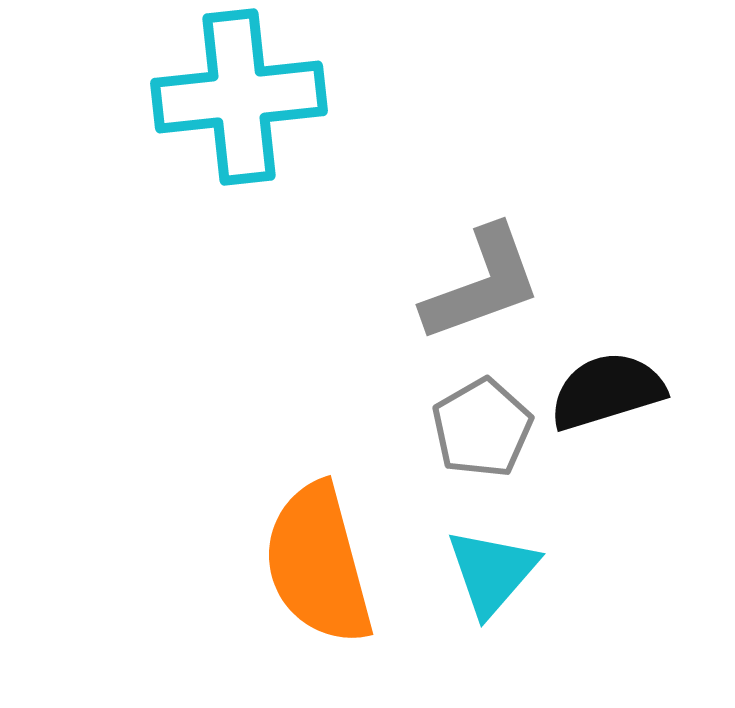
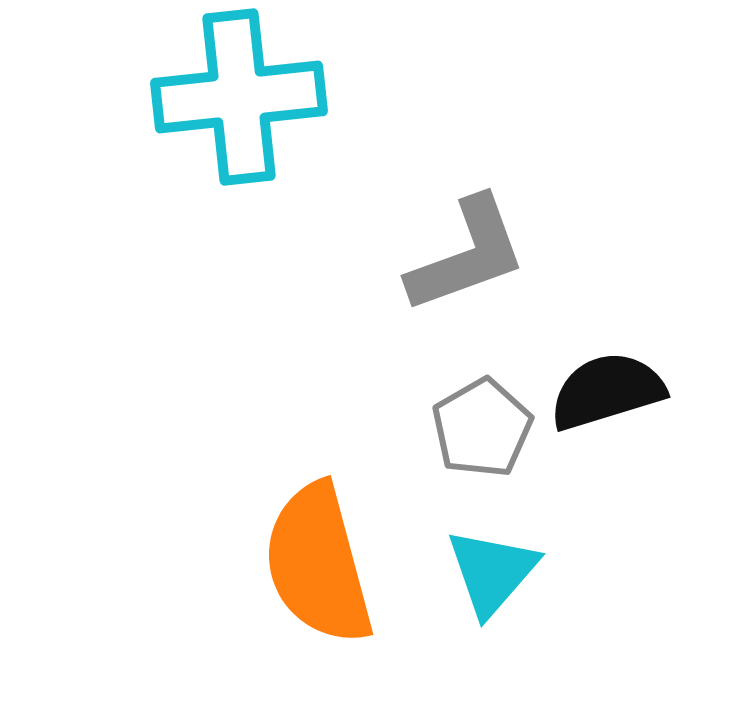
gray L-shape: moved 15 px left, 29 px up
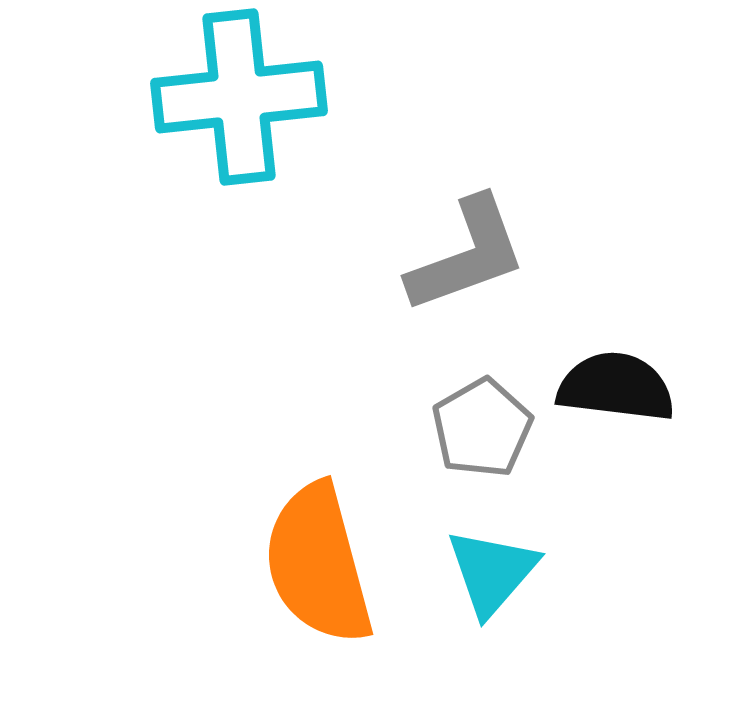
black semicircle: moved 9 px right, 4 px up; rotated 24 degrees clockwise
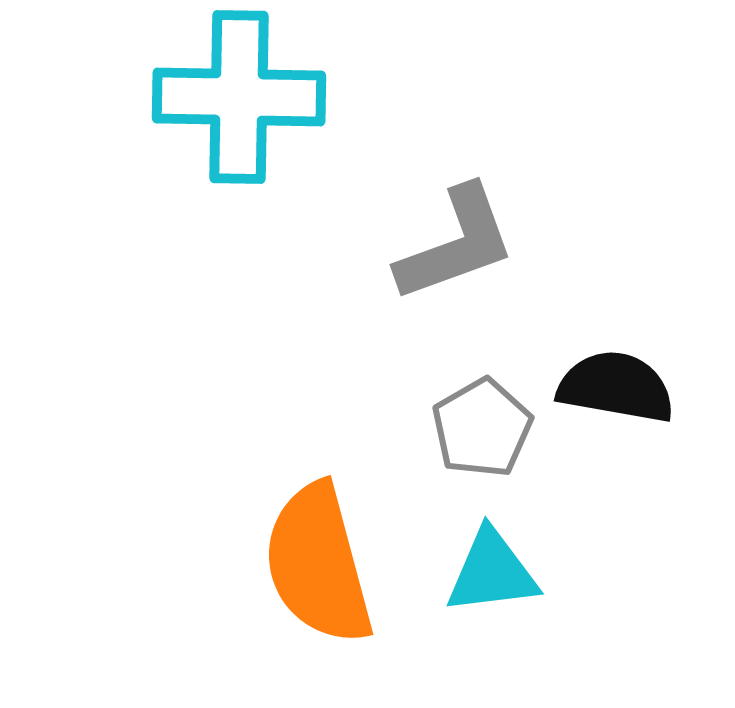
cyan cross: rotated 7 degrees clockwise
gray L-shape: moved 11 px left, 11 px up
black semicircle: rotated 3 degrees clockwise
cyan triangle: rotated 42 degrees clockwise
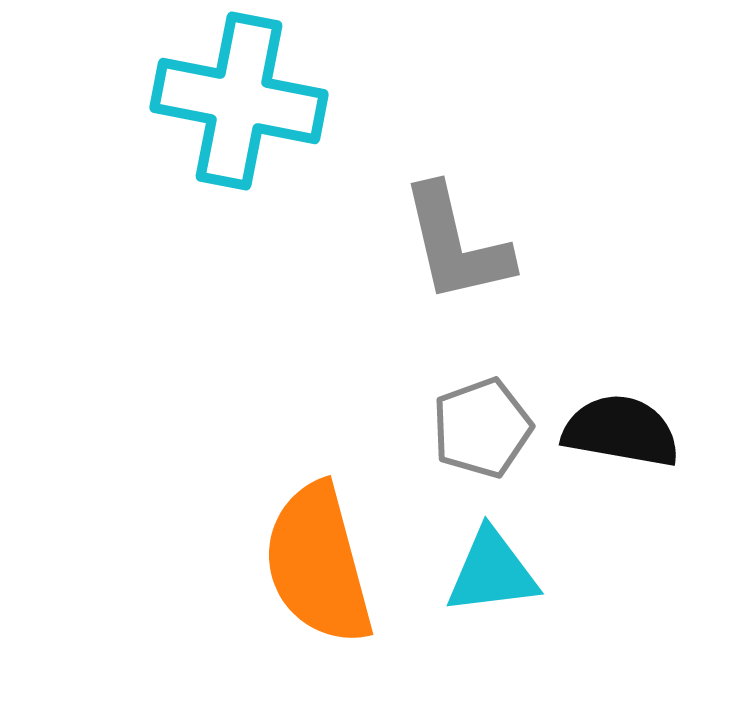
cyan cross: moved 4 px down; rotated 10 degrees clockwise
gray L-shape: rotated 97 degrees clockwise
black semicircle: moved 5 px right, 44 px down
gray pentagon: rotated 10 degrees clockwise
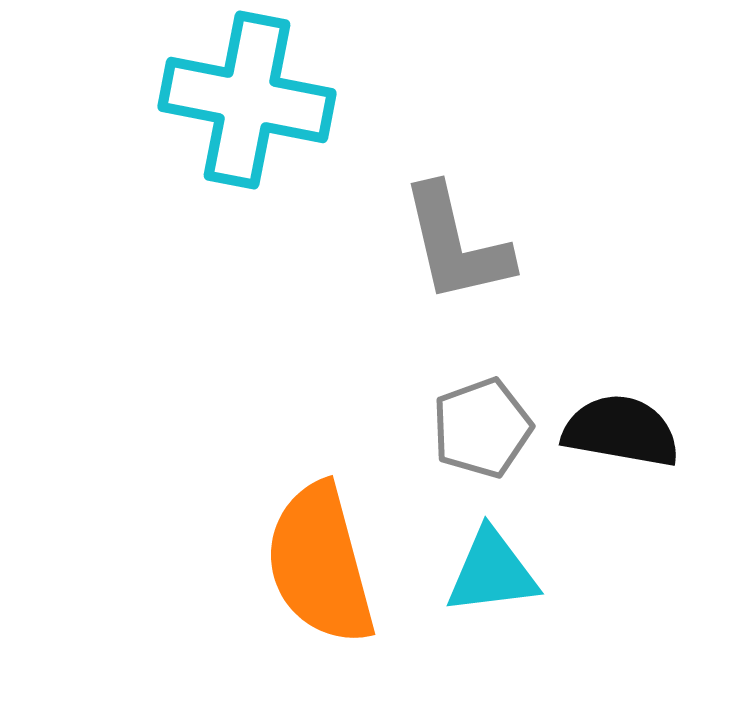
cyan cross: moved 8 px right, 1 px up
orange semicircle: moved 2 px right
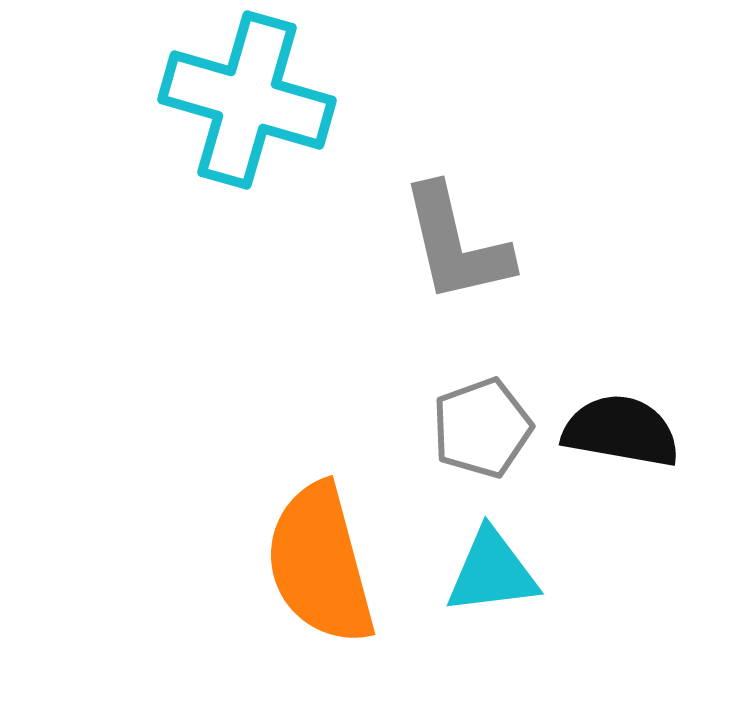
cyan cross: rotated 5 degrees clockwise
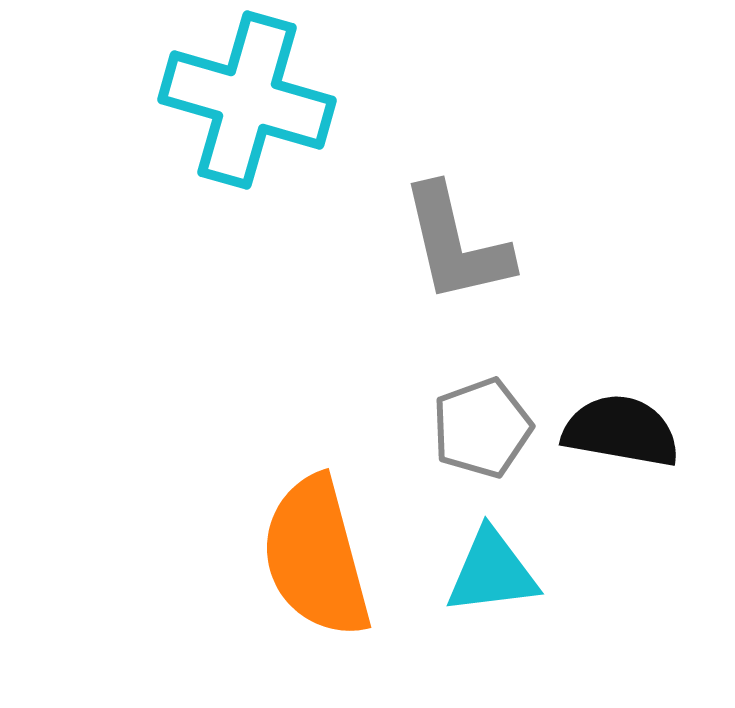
orange semicircle: moved 4 px left, 7 px up
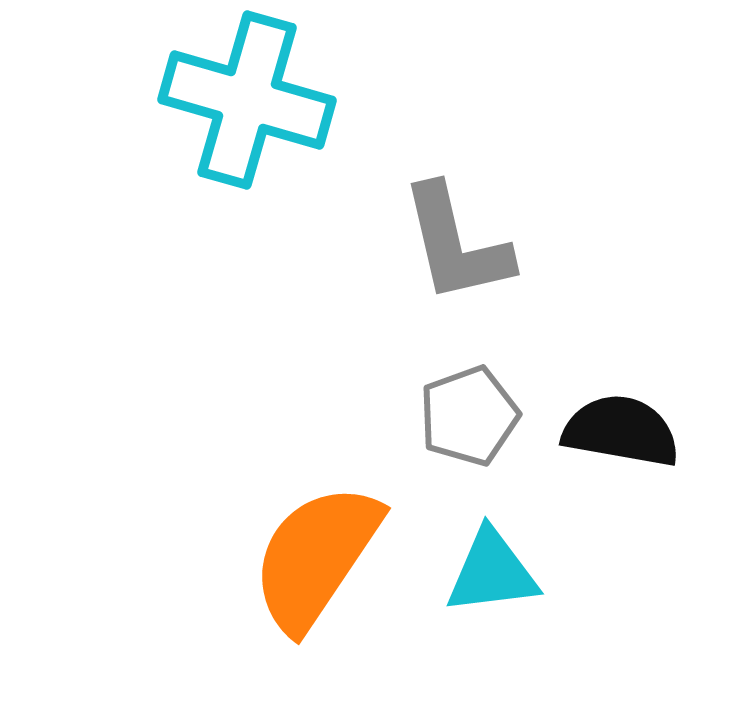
gray pentagon: moved 13 px left, 12 px up
orange semicircle: rotated 49 degrees clockwise
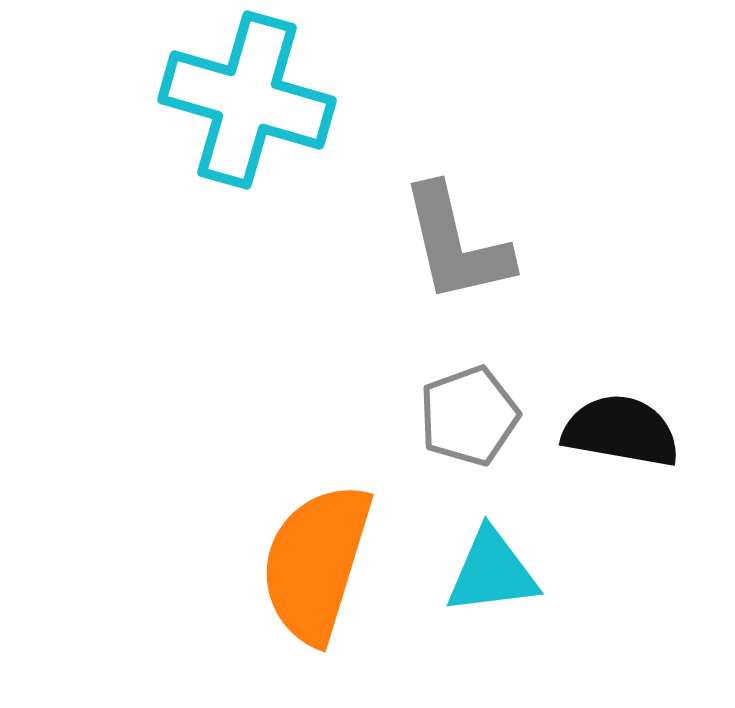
orange semicircle: moved 6 px down; rotated 17 degrees counterclockwise
